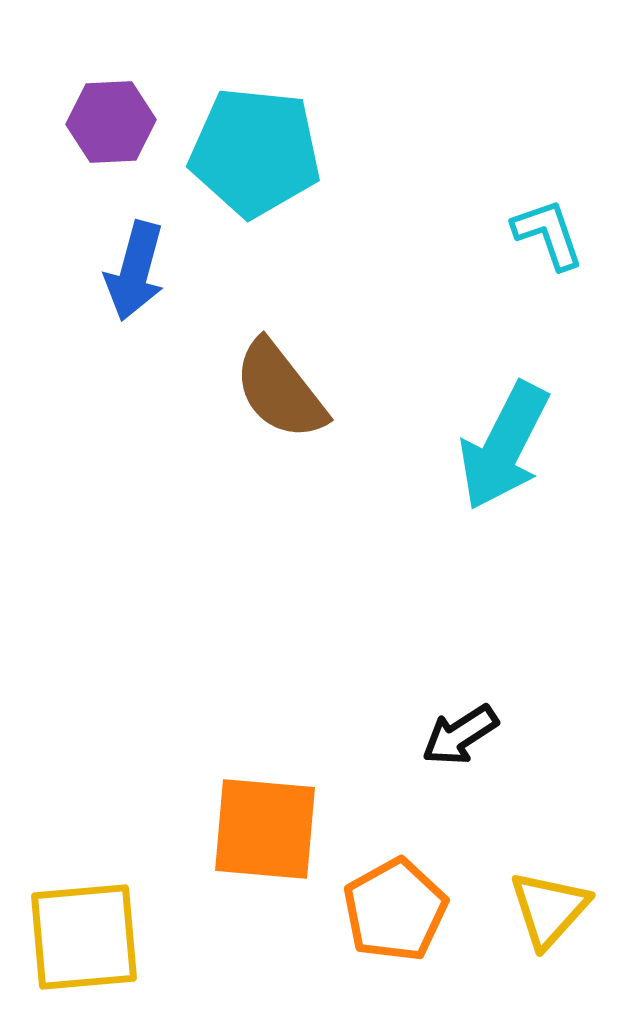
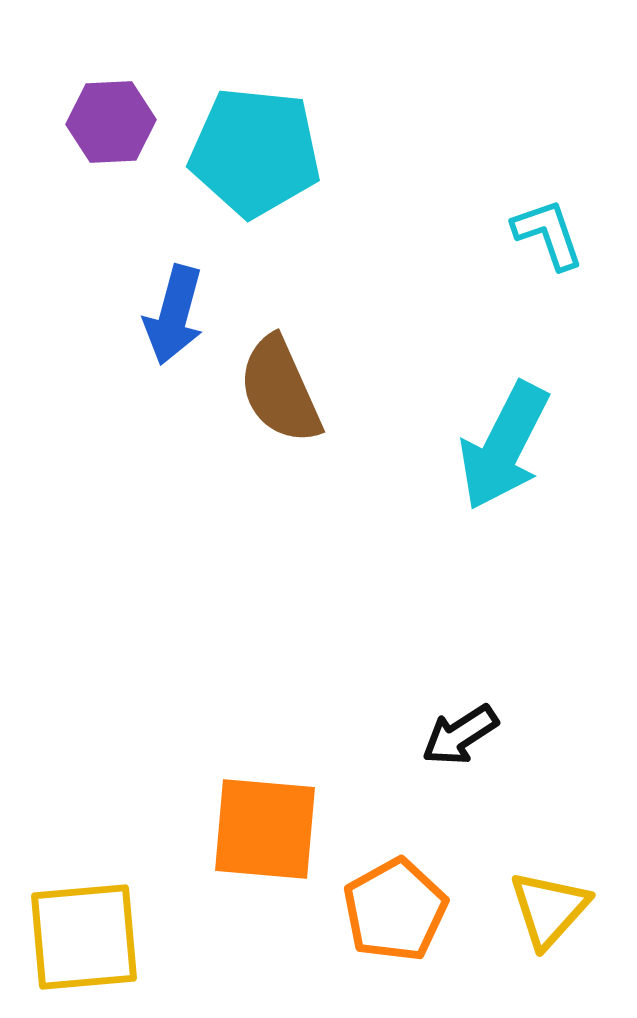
blue arrow: moved 39 px right, 44 px down
brown semicircle: rotated 14 degrees clockwise
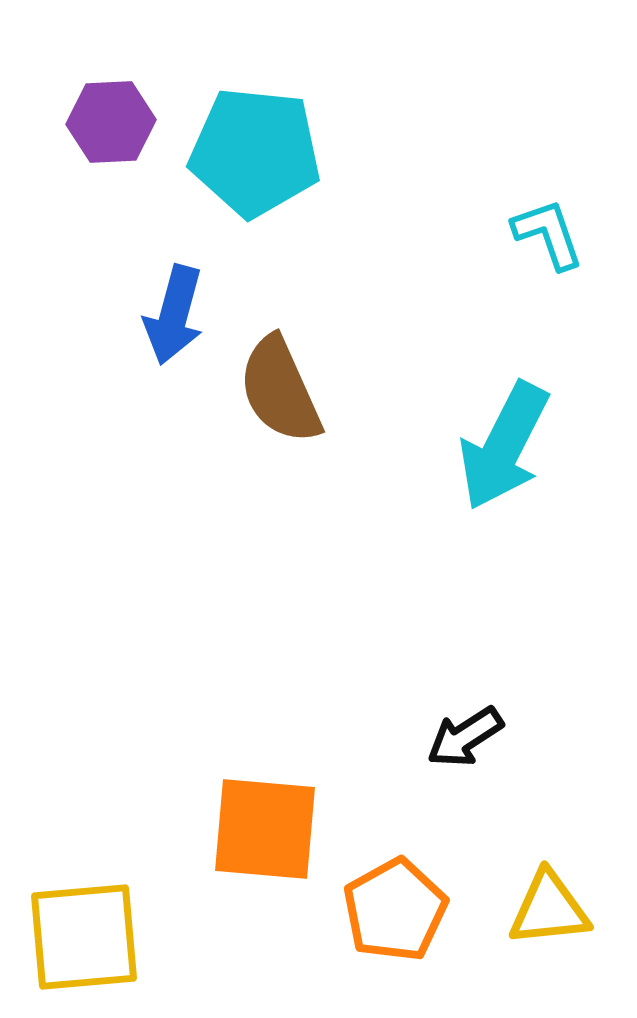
black arrow: moved 5 px right, 2 px down
yellow triangle: rotated 42 degrees clockwise
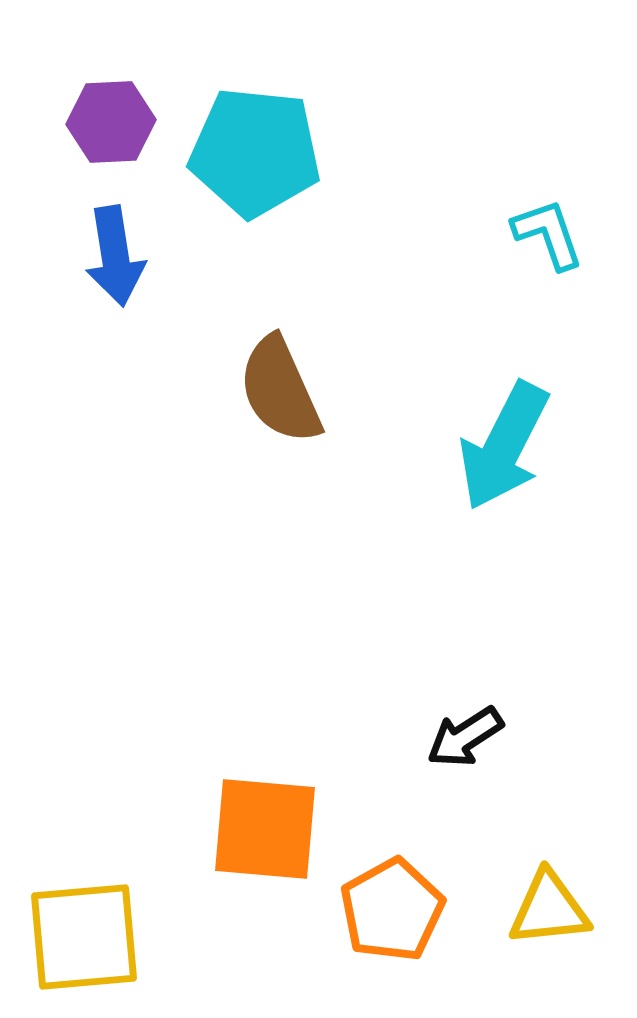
blue arrow: moved 59 px left, 59 px up; rotated 24 degrees counterclockwise
orange pentagon: moved 3 px left
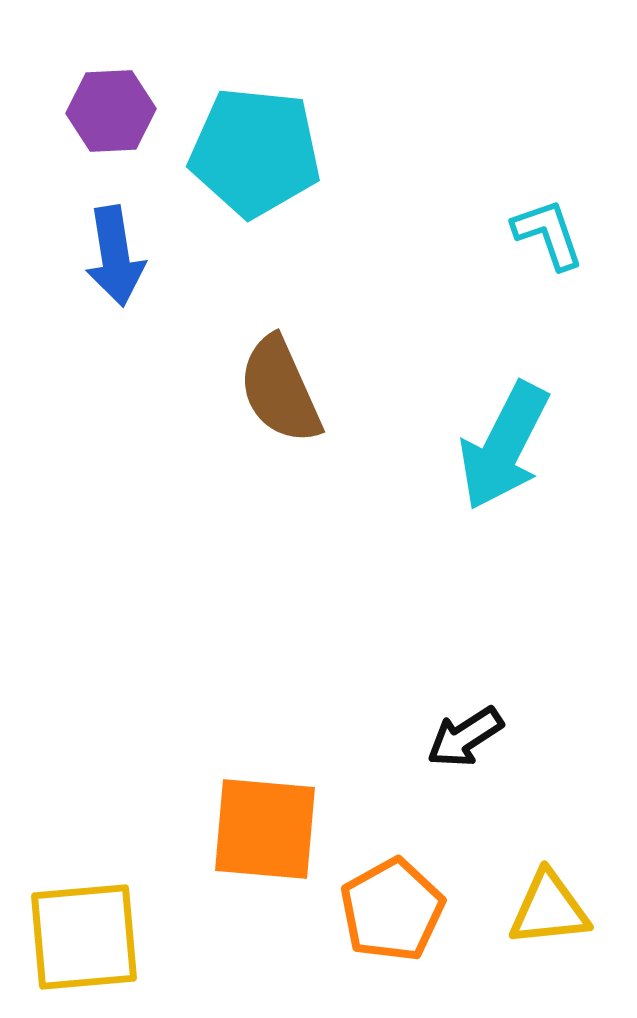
purple hexagon: moved 11 px up
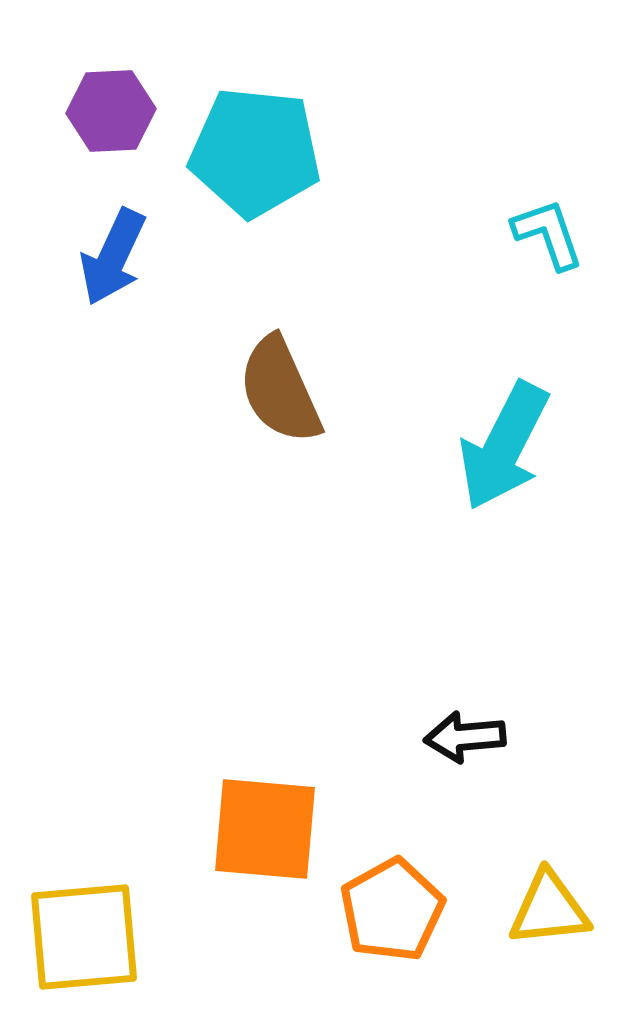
blue arrow: moved 2 px left, 1 px down; rotated 34 degrees clockwise
black arrow: rotated 28 degrees clockwise
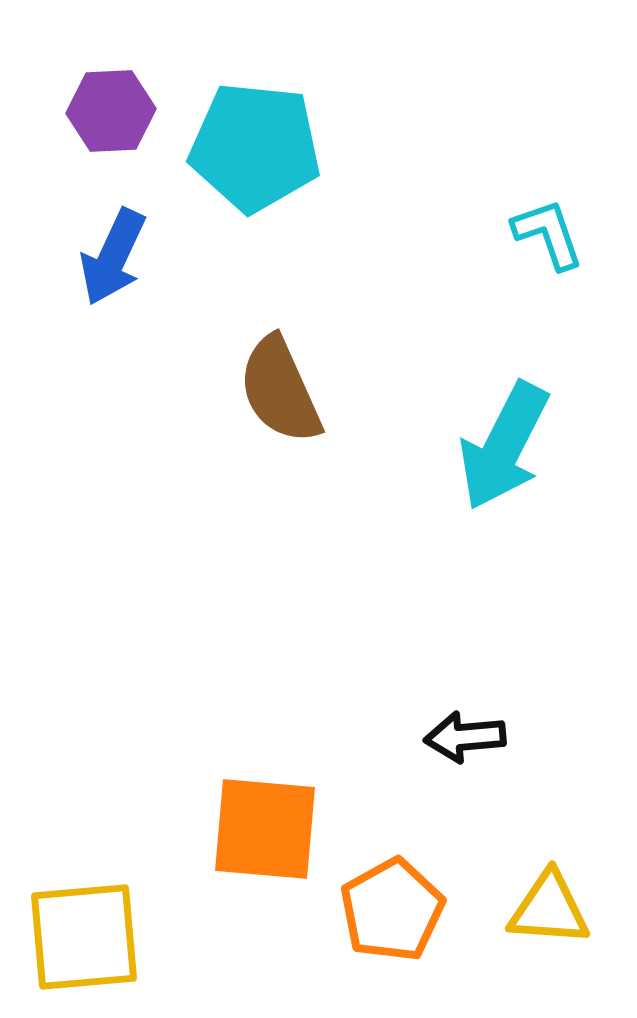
cyan pentagon: moved 5 px up
yellow triangle: rotated 10 degrees clockwise
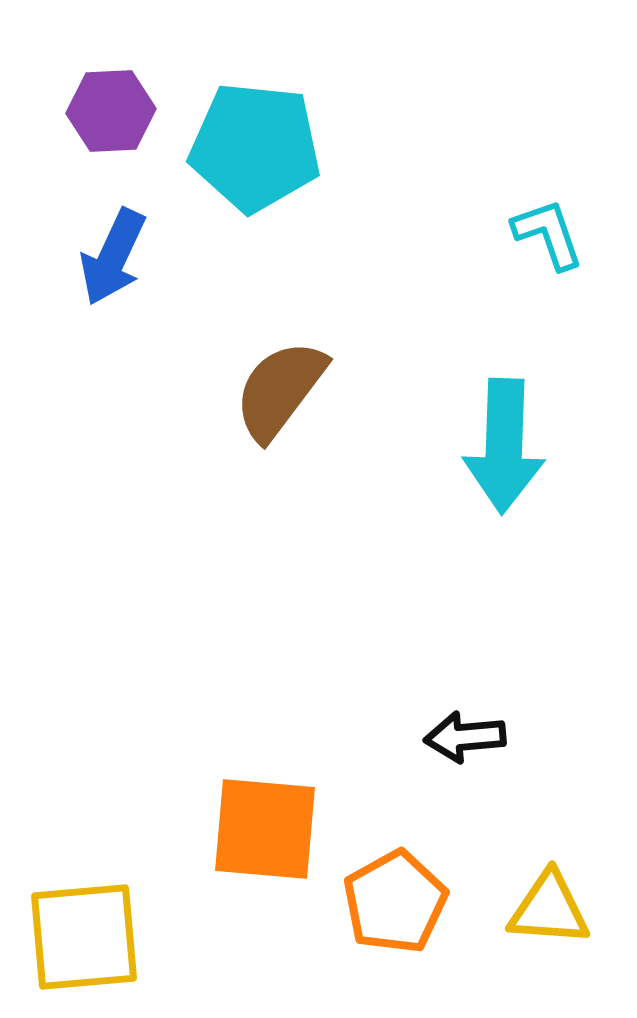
brown semicircle: rotated 61 degrees clockwise
cyan arrow: rotated 25 degrees counterclockwise
orange pentagon: moved 3 px right, 8 px up
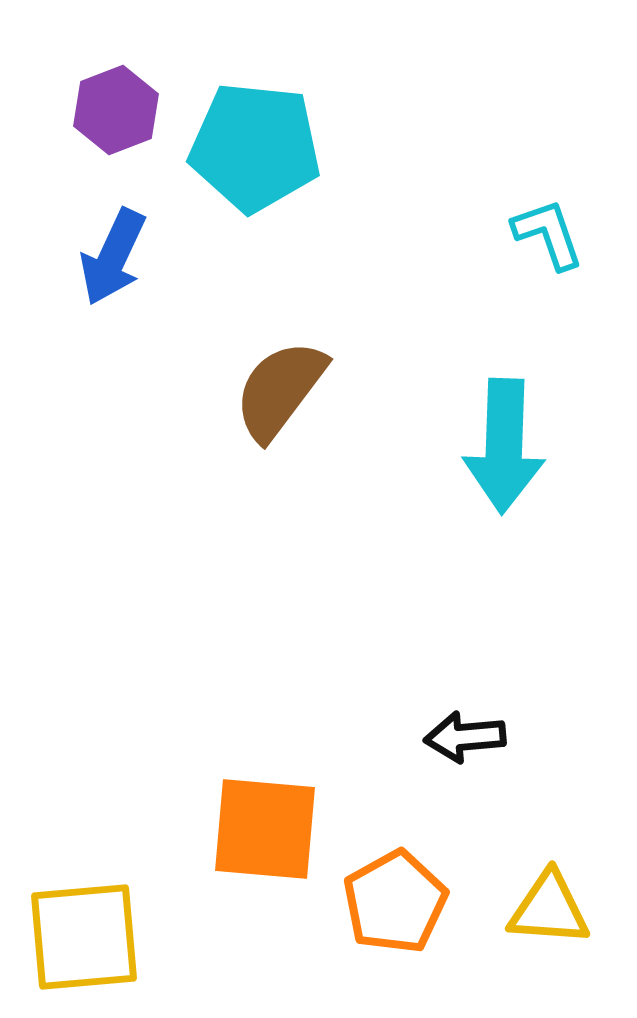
purple hexagon: moved 5 px right, 1 px up; rotated 18 degrees counterclockwise
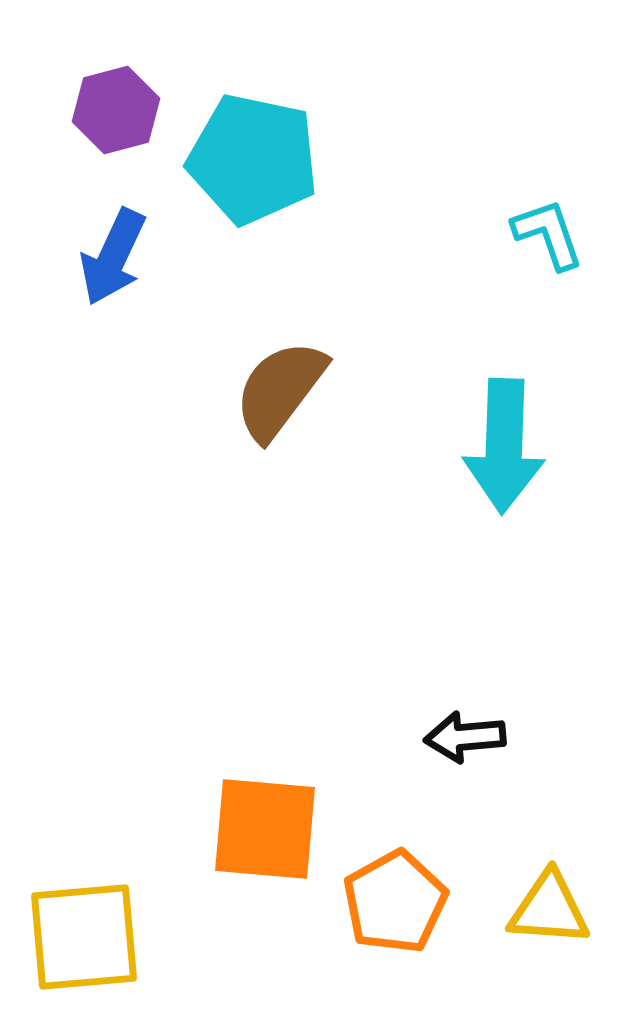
purple hexagon: rotated 6 degrees clockwise
cyan pentagon: moved 2 px left, 12 px down; rotated 6 degrees clockwise
